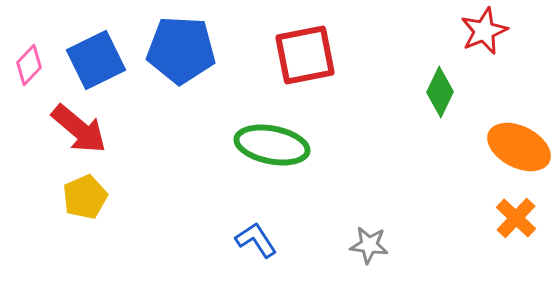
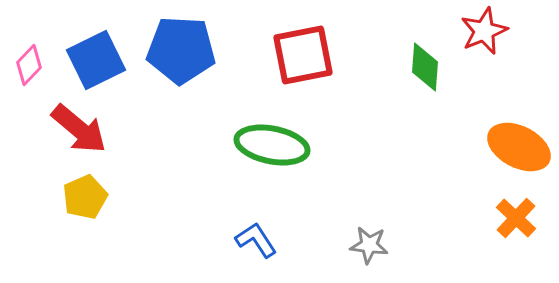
red square: moved 2 px left
green diamond: moved 15 px left, 25 px up; rotated 21 degrees counterclockwise
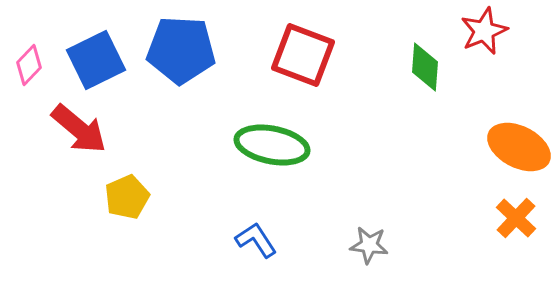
red square: rotated 32 degrees clockwise
yellow pentagon: moved 42 px right
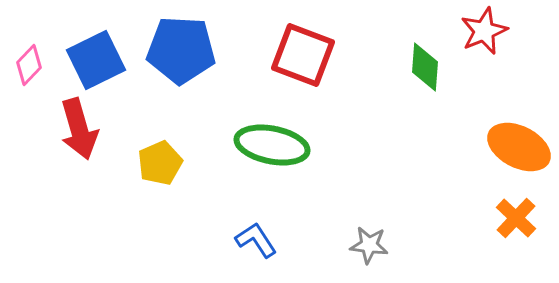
red arrow: rotated 34 degrees clockwise
yellow pentagon: moved 33 px right, 34 px up
